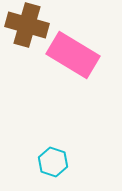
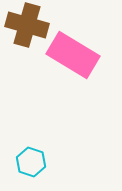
cyan hexagon: moved 22 px left
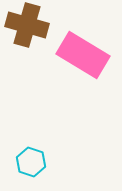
pink rectangle: moved 10 px right
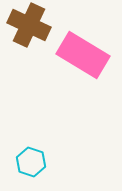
brown cross: moved 2 px right; rotated 9 degrees clockwise
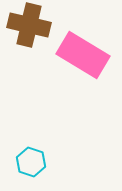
brown cross: rotated 12 degrees counterclockwise
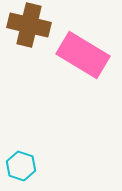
cyan hexagon: moved 10 px left, 4 px down
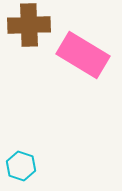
brown cross: rotated 15 degrees counterclockwise
